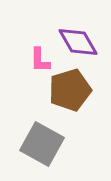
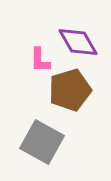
gray square: moved 2 px up
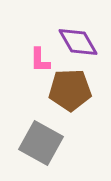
brown pentagon: rotated 15 degrees clockwise
gray square: moved 1 px left, 1 px down
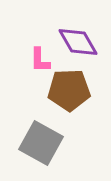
brown pentagon: moved 1 px left
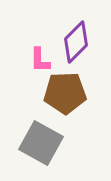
purple diamond: moved 2 px left; rotated 75 degrees clockwise
brown pentagon: moved 4 px left, 3 px down
